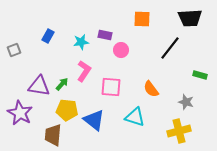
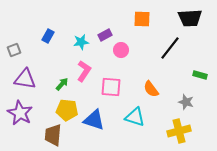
purple rectangle: rotated 40 degrees counterclockwise
purple triangle: moved 14 px left, 7 px up
blue triangle: rotated 20 degrees counterclockwise
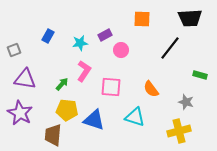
cyan star: moved 1 px left, 1 px down
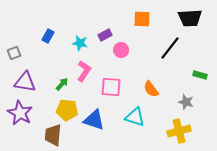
cyan star: rotated 21 degrees clockwise
gray square: moved 3 px down
purple triangle: moved 3 px down
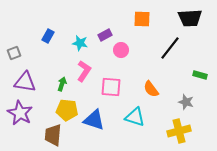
green arrow: rotated 24 degrees counterclockwise
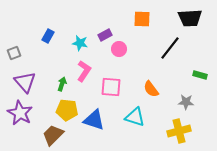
pink circle: moved 2 px left, 1 px up
purple triangle: rotated 40 degrees clockwise
gray star: rotated 14 degrees counterclockwise
brown trapezoid: rotated 40 degrees clockwise
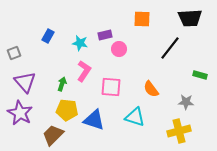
purple rectangle: rotated 16 degrees clockwise
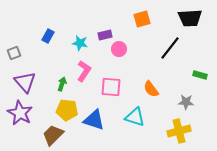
orange square: rotated 18 degrees counterclockwise
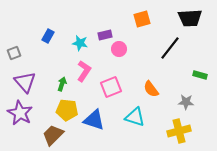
pink square: rotated 25 degrees counterclockwise
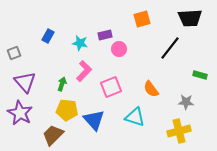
pink L-shape: rotated 10 degrees clockwise
blue triangle: rotated 30 degrees clockwise
